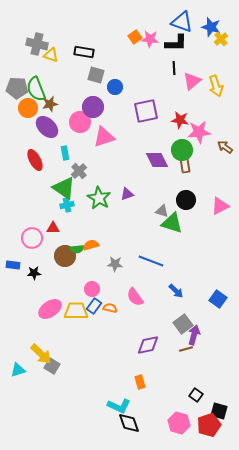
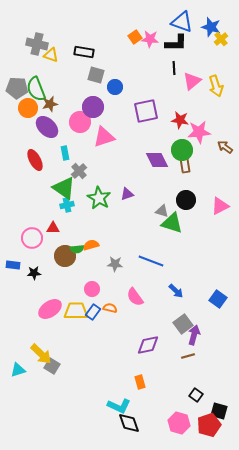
blue rectangle at (94, 306): moved 1 px left, 6 px down
brown line at (186, 349): moved 2 px right, 7 px down
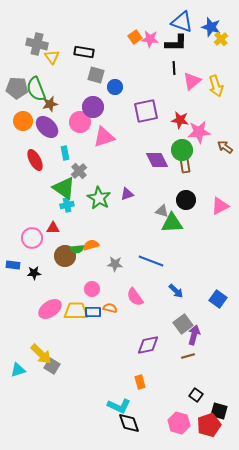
yellow triangle at (51, 55): moved 1 px right, 2 px down; rotated 35 degrees clockwise
orange circle at (28, 108): moved 5 px left, 13 px down
green triangle at (172, 223): rotated 20 degrees counterclockwise
blue rectangle at (93, 312): rotated 56 degrees clockwise
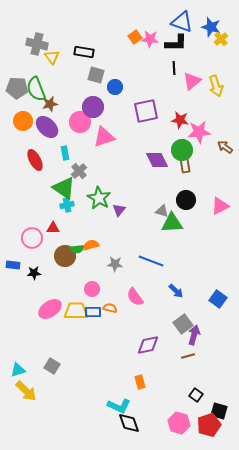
purple triangle at (127, 194): moved 8 px left, 16 px down; rotated 32 degrees counterclockwise
yellow arrow at (41, 354): moved 15 px left, 37 px down
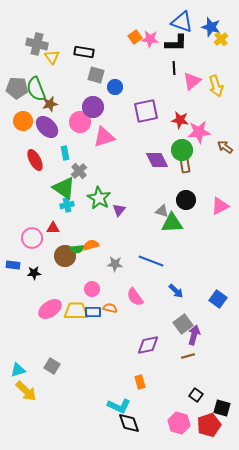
black square at (219, 411): moved 3 px right, 3 px up
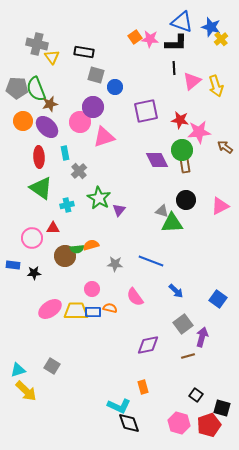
red ellipse at (35, 160): moved 4 px right, 3 px up; rotated 25 degrees clockwise
green triangle at (64, 188): moved 23 px left
purple arrow at (194, 335): moved 8 px right, 2 px down
orange rectangle at (140, 382): moved 3 px right, 5 px down
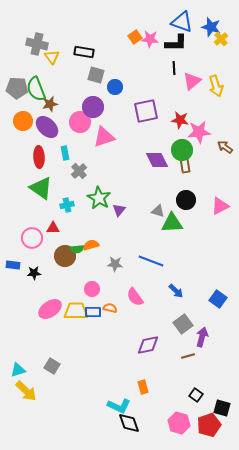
gray triangle at (162, 211): moved 4 px left
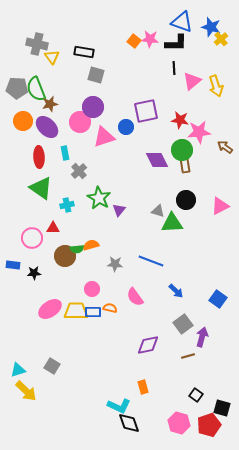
orange square at (135, 37): moved 1 px left, 4 px down; rotated 16 degrees counterclockwise
blue circle at (115, 87): moved 11 px right, 40 px down
